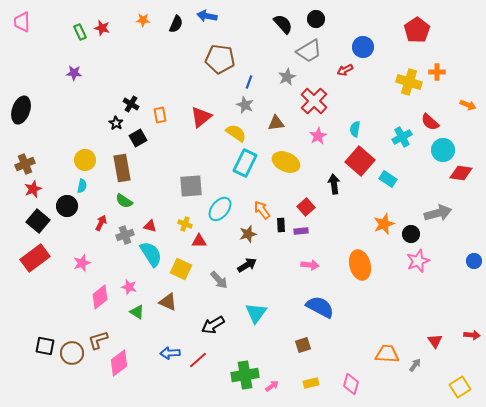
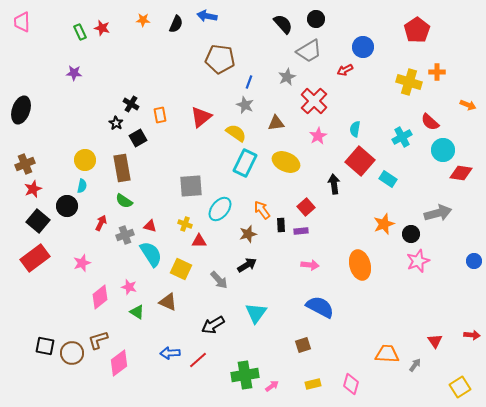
yellow rectangle at (311, 383): moved 2 px right, 1 px down
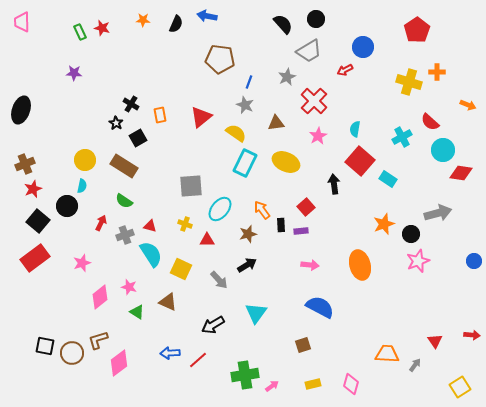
brown rectangle at (122, 168): moved 2 px right, 2 px up; rotated 48 degrees counterclockwise
red triangle at (199, 241): moved 8 px right, 1 px up
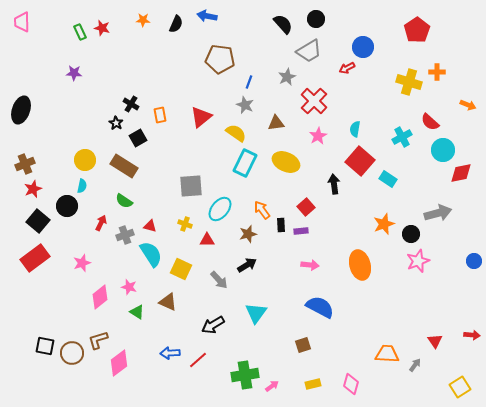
red arrow at (345, 70): moved 2 px right, 2 px up
red diamond at (461, 173): rotated 20 degrees counterclockwise
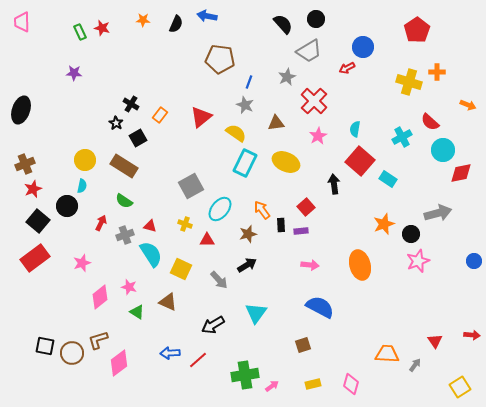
orange rectangle at (160, 115): rotated 49 degrees clockwise
gray square at (191, 186): rotated 25 degrees counterclockwise
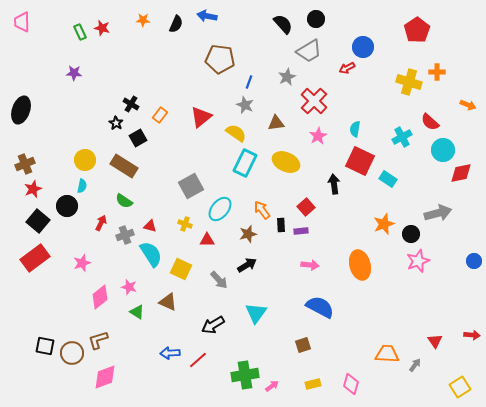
red square at (360, 161): rotated 16 degrees counterclockwise
pink diamond at (119, 363): moved 14 px left, 14 px down; rotated 16 degrees clockwise
